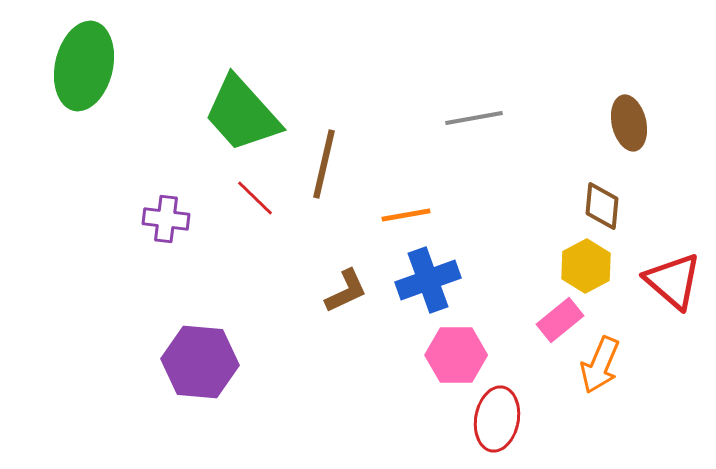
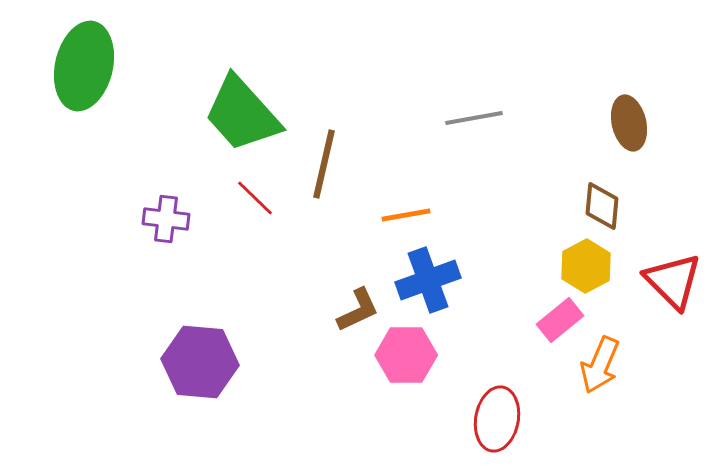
red triangle: rotated 4 degrees clockwise
brown L-shape: moved 12 px right, 19 px down
pink hexagon: moved 50 px left
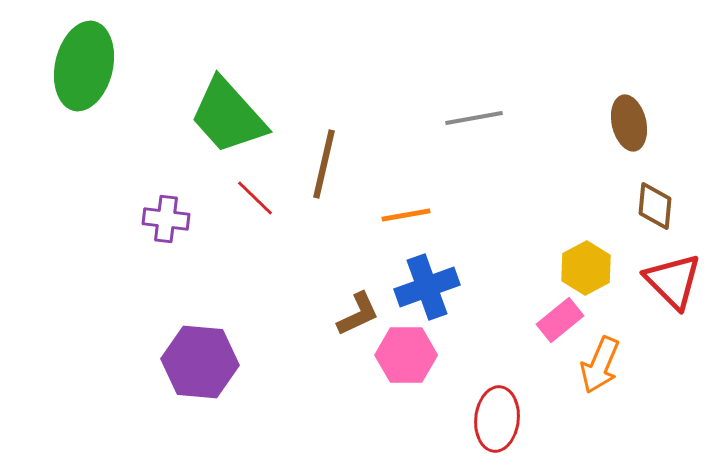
green trapezoid: moved 14 px left, 2 px down
brown diamond: moved 53 px right
yellow hexagon: moved 2 px down
blue cross: moved 1 px left, 7 px down
brown L-shape: moved 4 px down
red ellipse: rotated 4 degrees counterclockwise
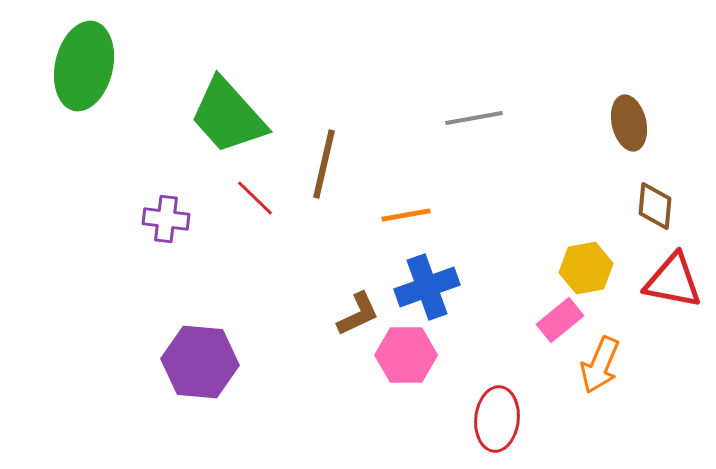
yellow hexagon: rotated 18 degrees clockwise
red triangle: rotated 34 degrees counterclockwise
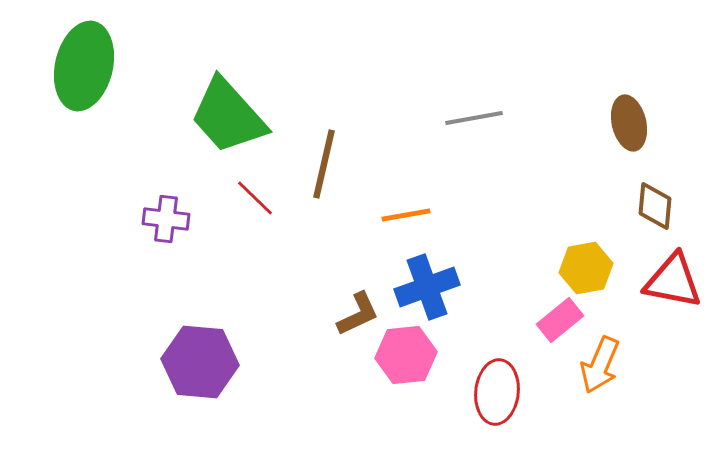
pink hexagon: rotated 6 degrees counterclockwise
red ellipse: moved 27 px up
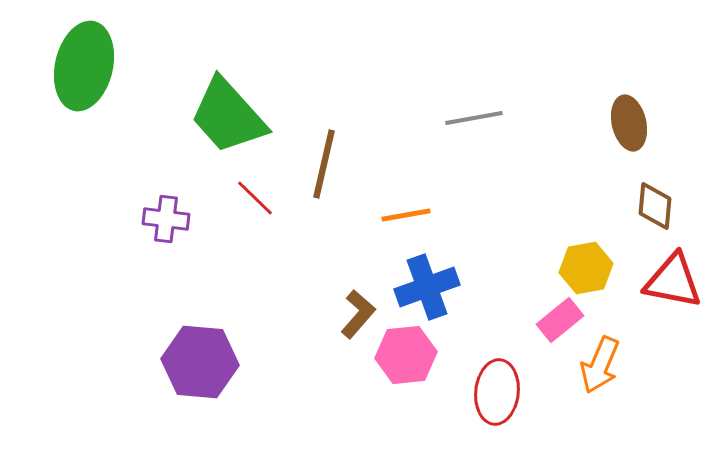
brown L-shape: rotated 24 degrees counterclockwise
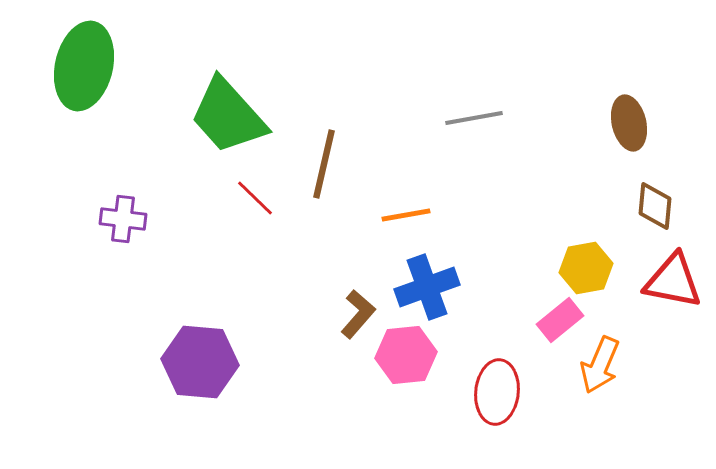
purple cross: moved 43 px left
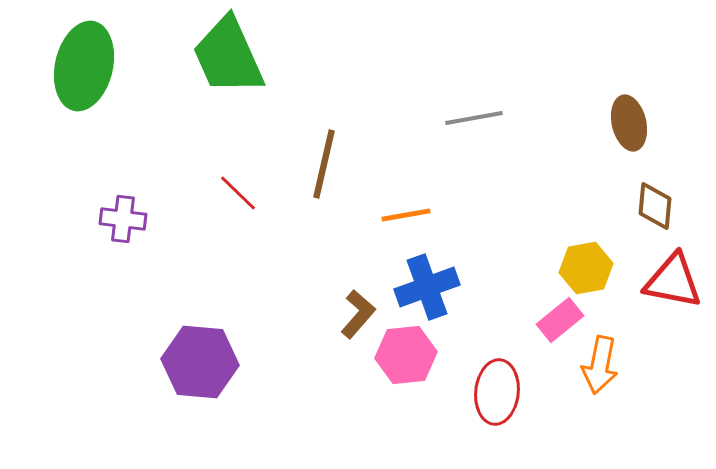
green trapezoid: moved 60 px up; rotated 18 degrees clockwise
red line: moved 17 px left, 5 px up
orange arrow: rotated 12 degrees counterclockwise
